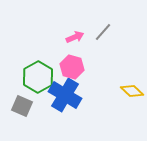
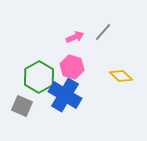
green hexagon: moved 1 px right
yellow diamond: moved 11 px left, 15 px up
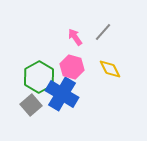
pink arrow: rotated 102 degrees counterclockwise
yellow diamond: moved 11 px left, 7 px up; rotated 20 degrees clockwise
blue cross: moved 3 px left, 1 px up
gray square: moved 9 px right, 1 px up; rotated 25 degrees clockwise
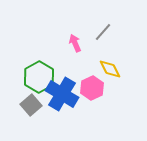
pink arrow: moved 6 px down; rotated 12 degrees clockwise
pink hexagon: moved 20 px right, 21 px down; rotated 20 degrees clockwise
